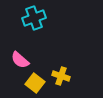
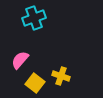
pink semicircle: rotated 90 degrees clockwise
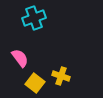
pink semicircle: moved 2 px up; rotated 102 degrees clockwise
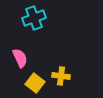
pink semicircle: rotated 12 degrees clockwise
yellow cross: rotated 12 degrees counterclockwise
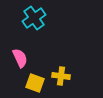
cyan cross: rotated 15 degrees counterclockwise
yellow square: rotated 18 degrees counterclockwise
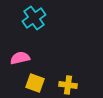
pink semicircle: rotated 78 degrees counterclockwise
yellow cross: moved 7 px right, 9 px down
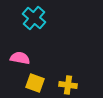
cyan cross: rotated 15 degrees counterclockwise
pink semicircle: rotated 24 degrees clockwise
